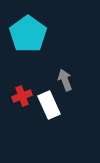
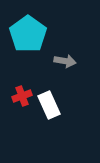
gray arrow: moved 19 px up; rotated 120 degrees clockwise
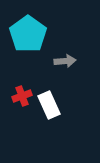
gray arrow: rotated 15 degrees counterclockwise
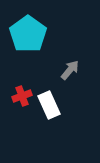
gray arrow: moved 5 px right, 9 px down; rotated 45 degrees counterclockwise
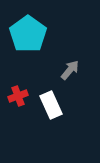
red cross: moved 4 px left
white rectangle: moved 2 px right
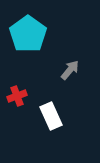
red cross: moved 1 px left
white rectangle: moved 11 px down
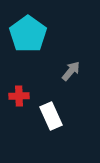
gray arrow: moved 1 px right, 1 px down
red cross: moved 2 px right; rotated 18 degrees clockwise
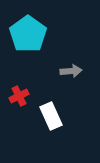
gray arrow: rotated 45 degrees clockwise
red cross: rotated 24 degrees counterclockwise
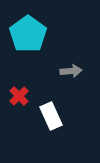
red cross: rotated 18 degrees counterclockwise
